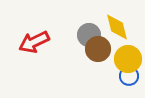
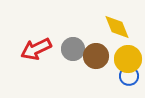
yellow diamond: rotated 8 degrees counterclockwise
gray circle: moved 16 px left, 14 px down
red arrow: moved 2 px right, 7 px down
brown circle: moved 2 px left, 7 px down
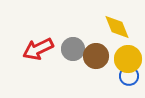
red arrow: moved 2 px right
